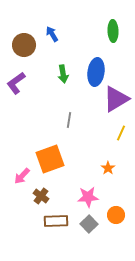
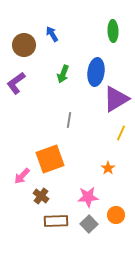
green arrow: rotated 30 degrees clockwise
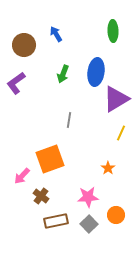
blue arrow: moved 4 px right
brown rectangle: rotated 10 degrees counterclockwise
